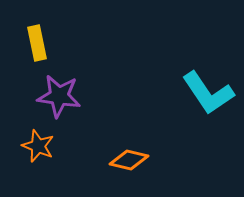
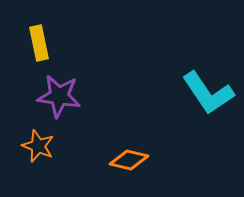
yellow rectangle: moved 2 px right
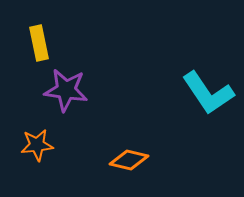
purple star: moved 7 px right, 6 px up
orange star: moved 1 px left, 1 px up; rotated 28 degrees counterclockwise
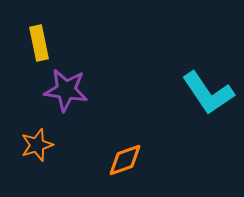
orange star: rotated 12 degrees counterclockwise
orange diamond: moved 4 px left; rotated 33 degrees counterclockwise
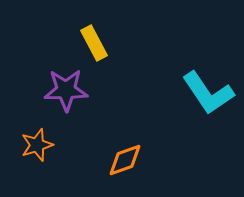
yellow rectangle: moved 55 px right; rotated 16 degrees counterclockwise
purple star: rotated 9 degrees counterclockwise
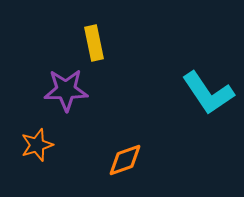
yellow rectangle: rotated 16 degrees clockwise
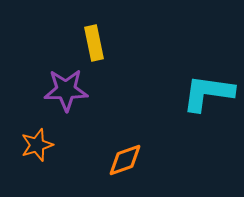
cyan L-shape: rotated 132 degrees clockwise
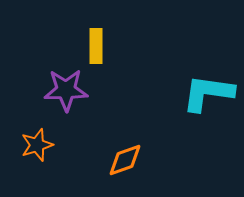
yellow rectangle: moved 2 px right, 3 px down; rotated 12 degrees clockwise
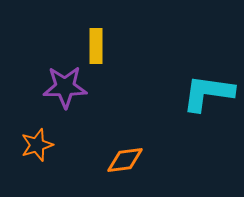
purple star: moved 1 px left, 3 px up
orange diamond: rotated 12 degrees clockwise
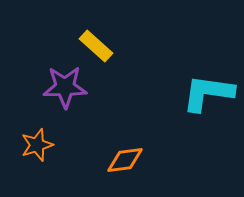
yellow rectangle: rotated 48 degrees counterclockwise
